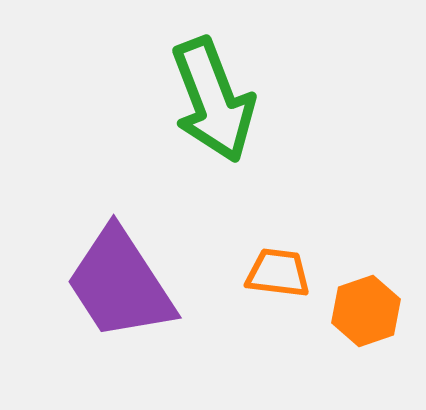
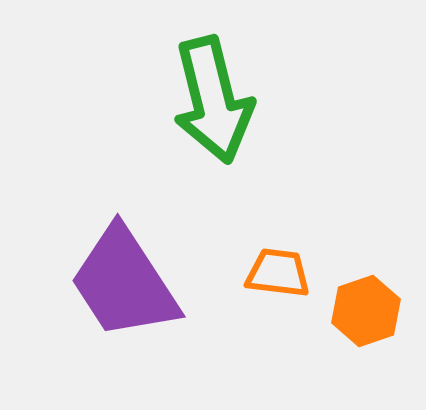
green arrow: rotated 7 degrees clockwise
purple trapezoid: moved 4 px right, 1 px up
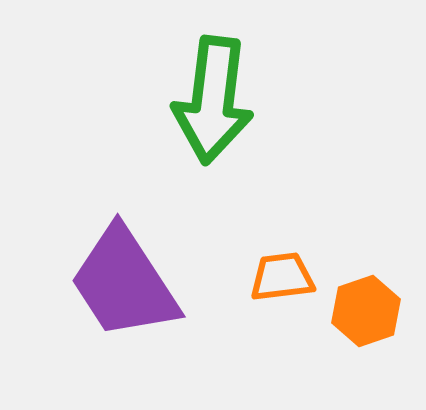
green arrow: rotated 21 degrees clockwise
orange trapezoid: moved 4 px right, 4 px down; rotated 14 degrees counterclockwise
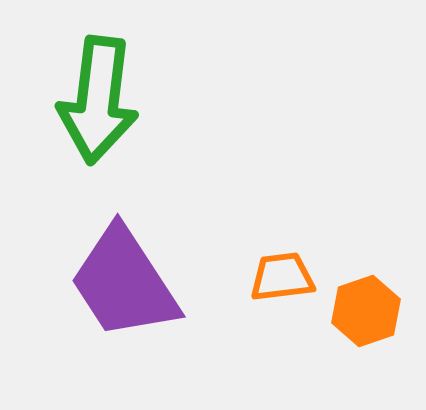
green arrow: moved 115 px left
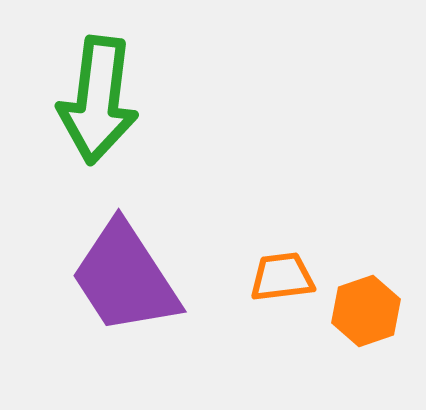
purple trapezoid: moved 1 px right, 5 px up
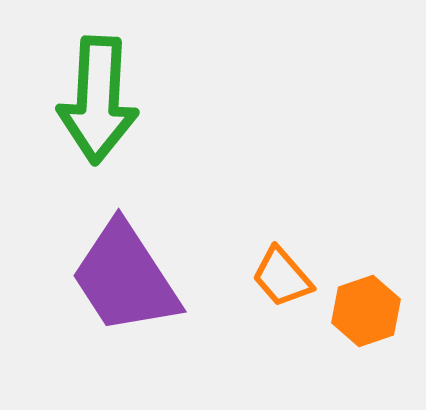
green arrow: rotated 4 degrees counterclockwise
orange trapezoid: rotated 124 degrees counterclockwise
